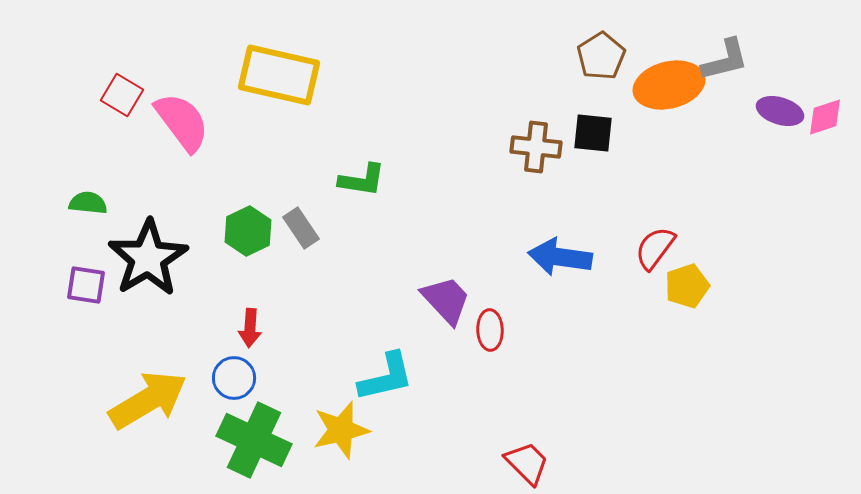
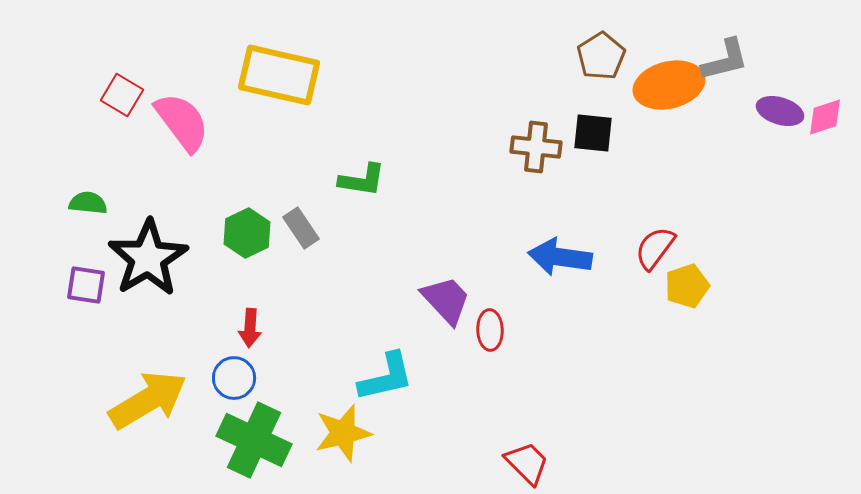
green hexagon: moved 1 px left, 2 px down
yellow star: moved 2 px right, 3 px down
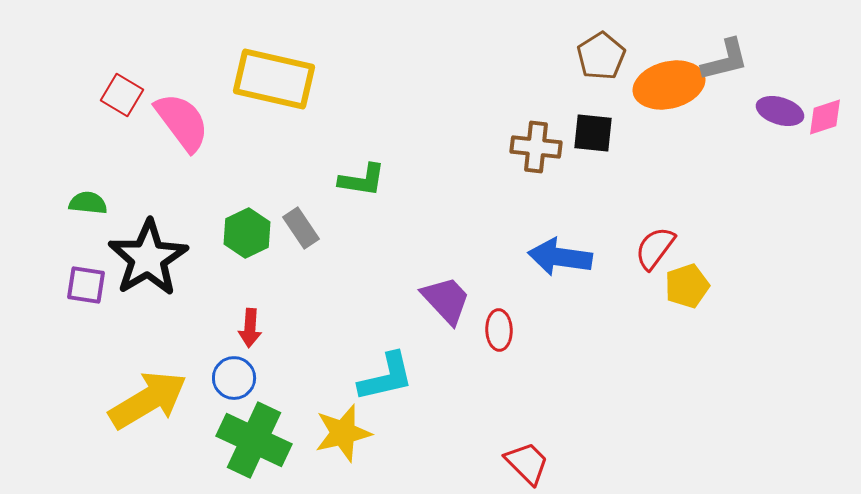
yellow rectangle: moved 5 px left, 4 px down
red ellipse: moved 9 px right
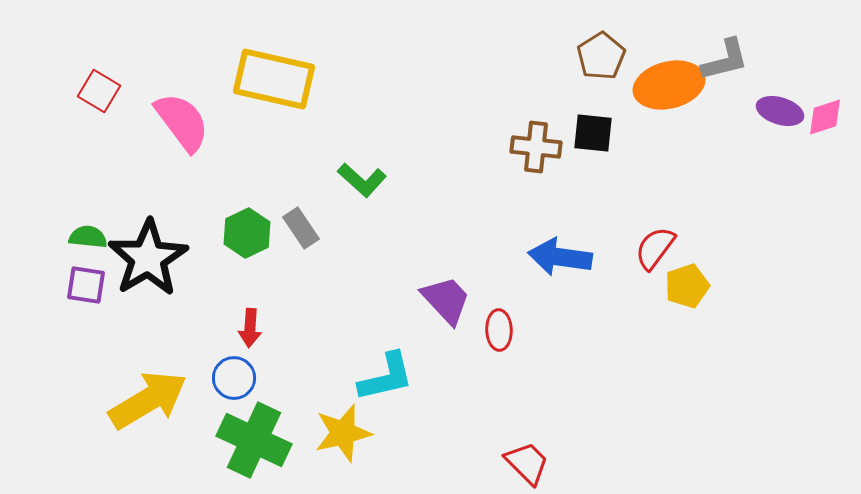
red square: moved 23 px left, 4 px up
green L-shape: rotated 33 degrees clockwise
green semicircle: moved 34 px down
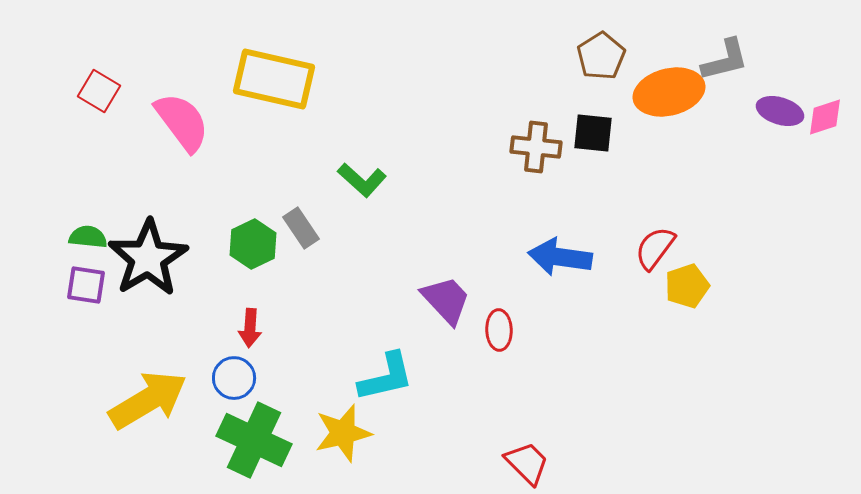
orange ellipse: moved 7 px down
green hexagon: moved 6 px right, 11 px down
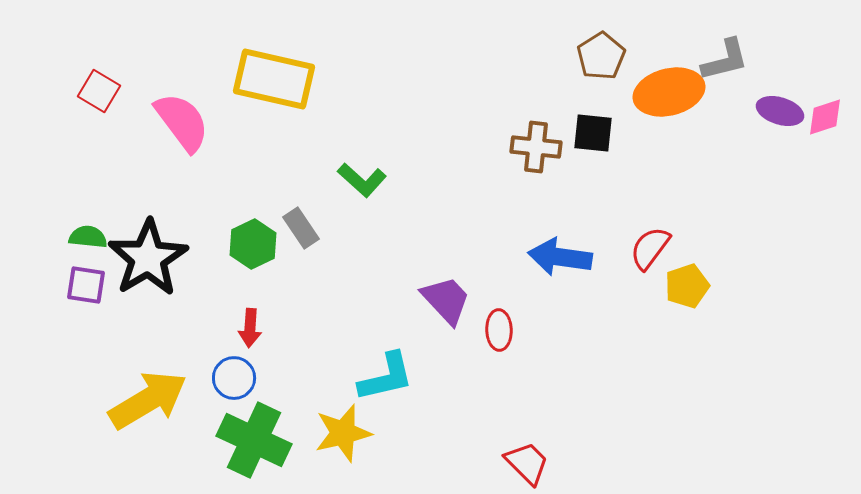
red semicircle: moved 5 px left
